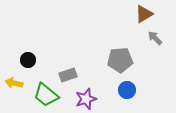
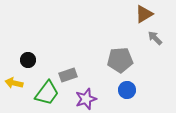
green trapezoid: moved 1 px right, 2 px up; rotated 92 degrees counterclockwise
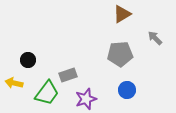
brown triangle: moved 22 px left
gray pentagon: moved 6 px up
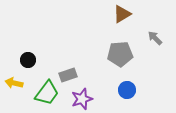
purple star: moved 4 px left
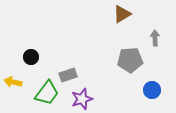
gray arrow: rotated 42 degrees clockwise
gray pentagon: moved 10 px right, 6 px down
black circle: moved 3 px right, 3 px up
yellow arrow: moved 1 px left, 1 px up
blue circle: moved 25 px right
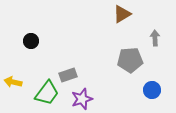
black circle: moved 16 px up
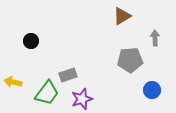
brown triangle: moved 2 px down
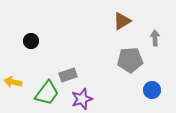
brown triangle: moved 5 px down
